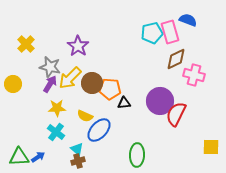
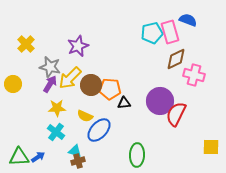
purple star: rotated 15 degrees clockwise
brown circle: moved 1 px left, 2 px down
cyan triangle: moved 2 px left, 2 px down; rotated 24 degrees counterclockwise
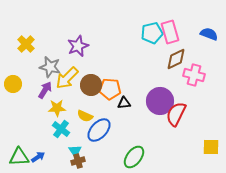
blue semicircle: moved 21 px right, 14 px down
yellow arrow: moved 3 px left
purple arrow: moved 5 px left, 6 px down
cyan cross: moved 5 px right, 3 px up
cyan triangle: rotated 40 degrees clockwise
green ellipse: moved 3 px left, 2 px down; rotated 35 degrees clockwise
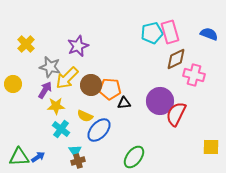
yellow star: moved 1 px left, 2 px up
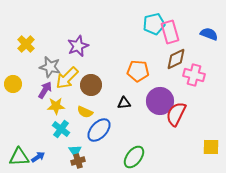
cyan pentagon: moved 2 px right, 9 px up
orange pentagon: moved 28 px right, 18 px up
yellow semicircle: moved 4 px up
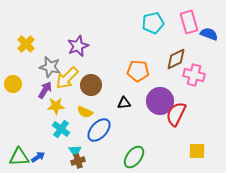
cyan pentagon: moved 1 px left, 1 px up
pink rectangle: moved 19 px right, 10 px up
yellow square: moved 14 px left, 4 px down
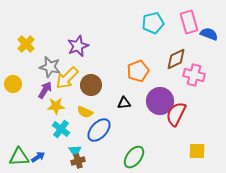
orange pentagon: rotated 25 degrees counterclockwise
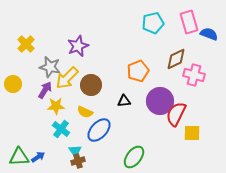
black triangle: moved 2 px up
yellow square: moved 5 px left, 18 px up
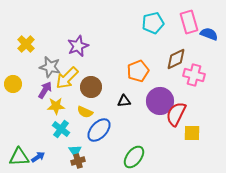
brown circle: moved 2 px down
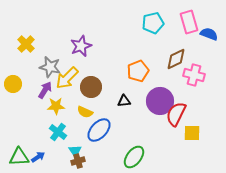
purple star: moved 3 px right
cyan cross: moved 3 px left, 3 px down
